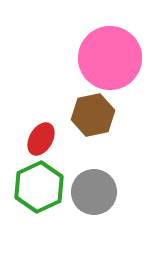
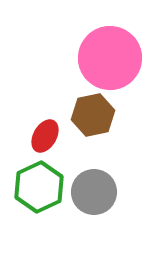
red ellipse: moved 4 px right, 3 px up
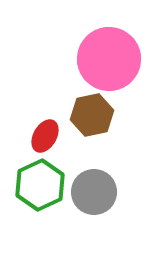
pink circle: moved 1 px left, 1 px down
brown hexagon: moved 1 px left
green hexagon: moved 1 px right, 2 px up
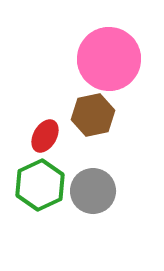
brown hexagon: moved 1 px right
gray circle: moved 1 px left, 1 px up
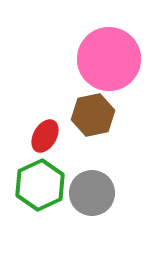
gray circle: moved 1 px left, 2 px down
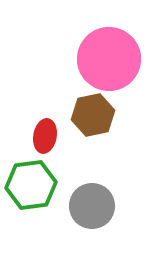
red ellipse: rotated 20 degrees counterclockwise
green hexagon: moved 9 px left; rotated 18 degrees clockwise
gray circle: moved 13 px down
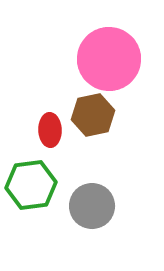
red ellipse: moved 5 px right, 6 px up; rotated 12 degrees counterclockwise
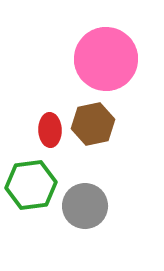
pink circle: moved 3 px left
brown hexagon: moved 9 px down
gray circle: moved 7 px left
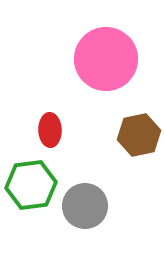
brown hexagon: moved 46 px right, 11 px down
